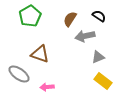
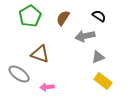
brown semicircle: moved 7 px left, 1 px up
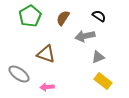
brown triangle: moved 6 px right
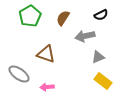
black semicircle: moved 2 px right, 1 px up; rotated 120 degrees clockwise
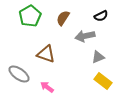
black semicircle: moved 1 px down
pink arrow: rotated 40 degrees clockwise
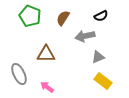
green pentagon: rotated 20 degrees counterclockwise
brown triangle: rotated 18 degrees counterclockwise
gray ellipse: rotated 30 degrees clockwise
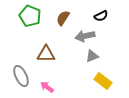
gray triangle: moved 6 px left, 1 px up
gray ellipse: moved 2 px right, 2 px down
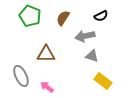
gray triangle: rotated 40 degrees clockwise
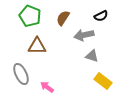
gray arrow: moved 1 px left, 1 px up
brown triangle: moved 9 px left, 8 px up
gray ellipse: moved 2 px up
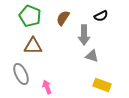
gray arrow: rotated 78 degrees counterclockwise
brown triangle: moved 4 px left
yellow rectangle: moved 1 px left, 4 px down; rotated 18 degrees counterclockwise
pink arrow: rotated 32 degrees clockwise
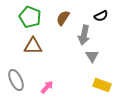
green pentagon: moved 1 px down
gray arrow: rotated 12 degrees clockwise
gray triangle: rotated 40 degrees clockwise
gray ellipse: moved 5 px left, 6 px down
pink arrow: rotated 64 degrees clockwise
